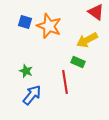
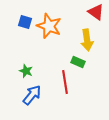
yellow arrow: rotated 70 degrees counterclockwise
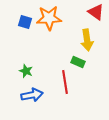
orange star: moved 8 px up; rotated 25 degrees counterclockwise
blue arrow: rotated 40 degrees clockwise
